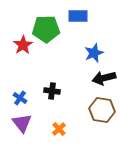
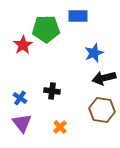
orange cross: moved 1 px right, 2 px up
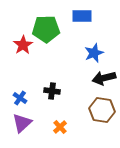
blue rectangle: moved 4 px right
purple triangle: rotated 25 degrees clockwise
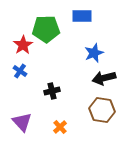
black cross: rotated 21 degrees counterclockwise
blue cross: moved 27 px up
purple triangle: moved 1 px up; rotated 30 degrees counterclockwise
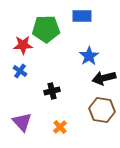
red star: rotated 30 degrees clockwise
blue star: moved 5 px left, 3 px down; rotated 12 degrees counterclockwise
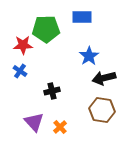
blue rectangle: moved 1 px down
purple triangle: moved 12 px right
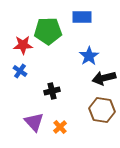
green pentagon: moved 2 px right, 2 px down
